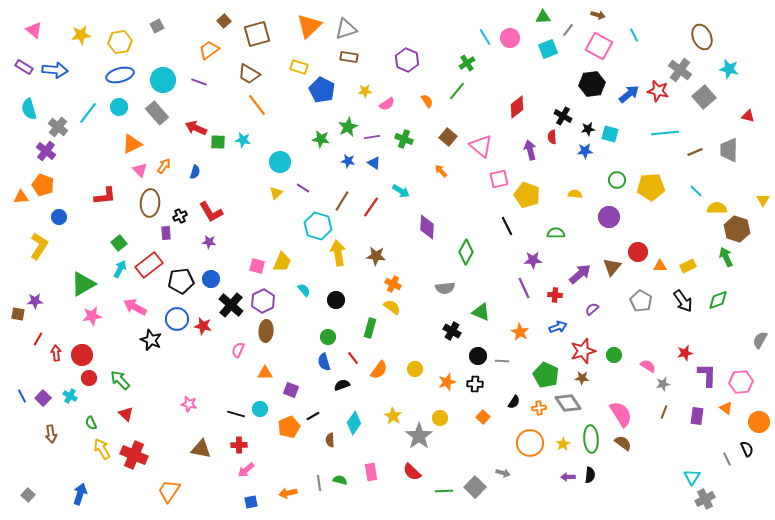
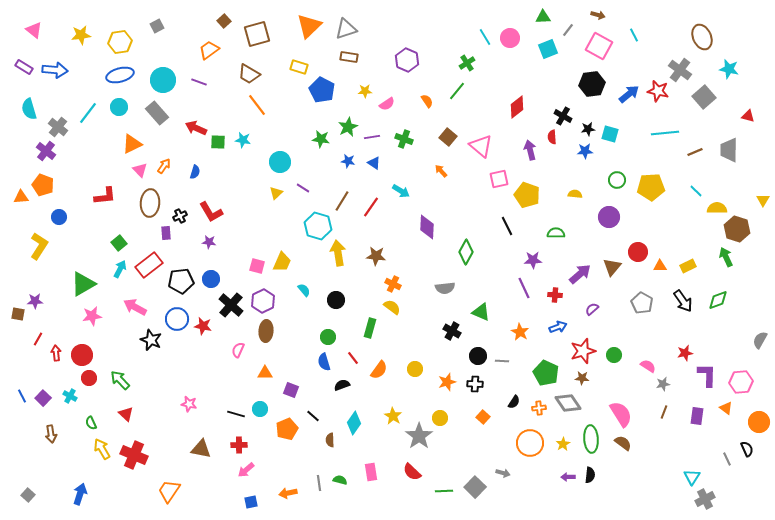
gray pentagon at (641, 301): moved 1 px right, 2 px down
green pentagon at (546, 375): moved 2 px up
black line at (313, 416): rotated 72 degrees clockwise
orange pentagon at (289, 427): moved 2 px left, 2 px down
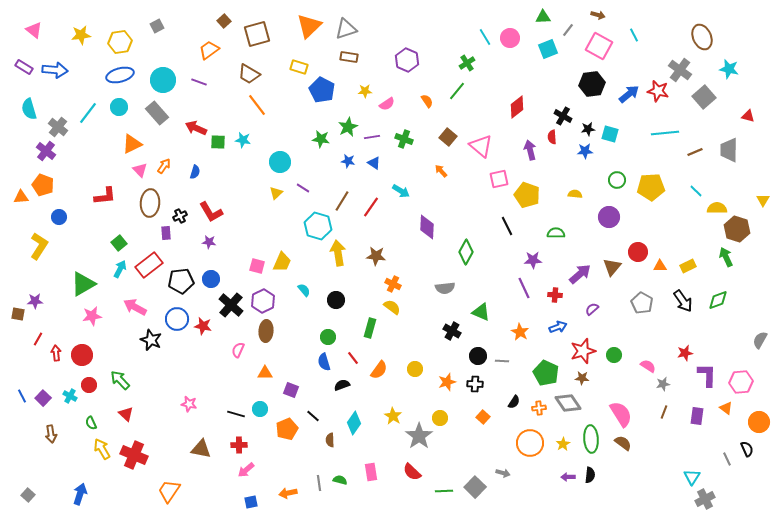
red circle at (89, 378): moved 7 px down
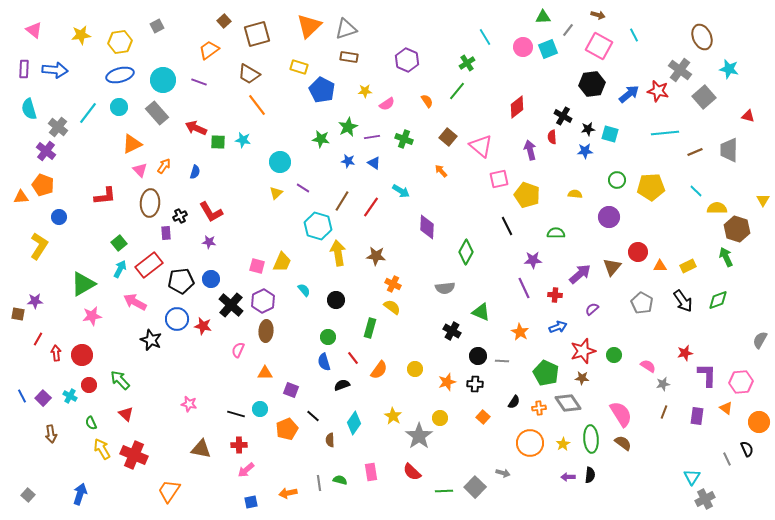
pink circle at (510, 38): moved 13 px right, 9 px down
purple rectangle at (24, 67): moved 2 px down; rotated 60 degrees clockwise
pink arrow at (135, 307): moved 5 px up
